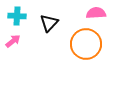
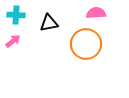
cyan cross: moved 1 px left, 1 px up
black triangle: rotated 36 degrees clockwise
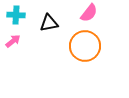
pink semicircle: moved 7 px left; rotated 132 degrees clockwise
orange circle: moved 1 px left, 2 px down
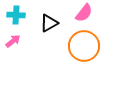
pink semicircle: moved 5 px left
black triangle: rotated 18 degrees counterclockwise
orange circle: moved 1 px left
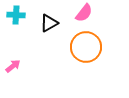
pink arrow: moved 25 px down
orange circle: moved 2 px right, 1 px down
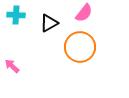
orange circle: moved 6 px left
pink arrow: moved 1 px left; rotated 98 degrees counterclockwise
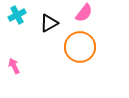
cyan cross: moved 1 px right; rotated 30 degrees counterclockwise
pink arrow: moved 2 px right; rotated 21 degrees clockwise
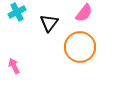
cyan cross: moved 3 px up
black triangle: rotated 24 degrees counterclockwise
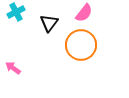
cyan cross: moved 1 px left
orange circle: moved 1 px right, 2 px up
pink arrow: moved 1 px left, 2 px down; rotated 28 degrees counterclockwise
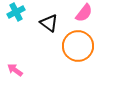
black triangle: rotated 30 degrees counterclockwise
orange circle: moved 3 px left, 1 px down
pink arrow: moved 2 px right, 2 px down
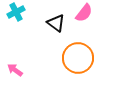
black triangle: moved 7 px right
orange circle: moved 12 px down
